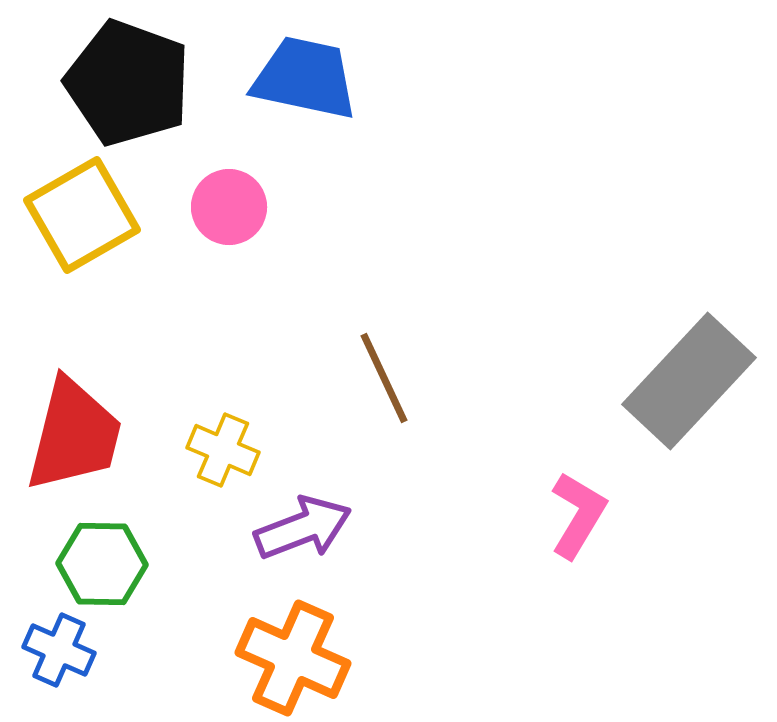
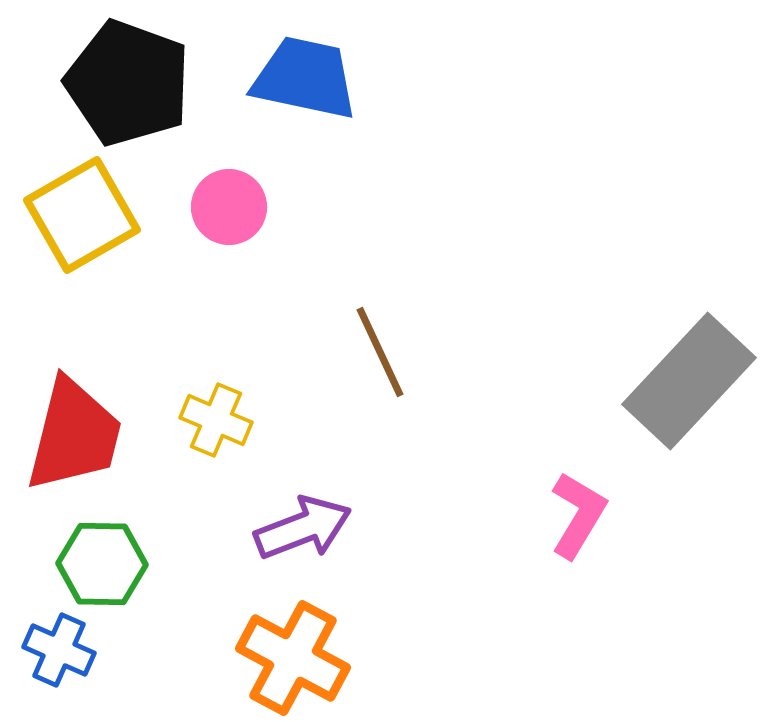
brown line: moved 4 px left, 26 px up
yellow cross: moved 7 px left, 30 px up
orange cross: rotated 4 degrees clockwise
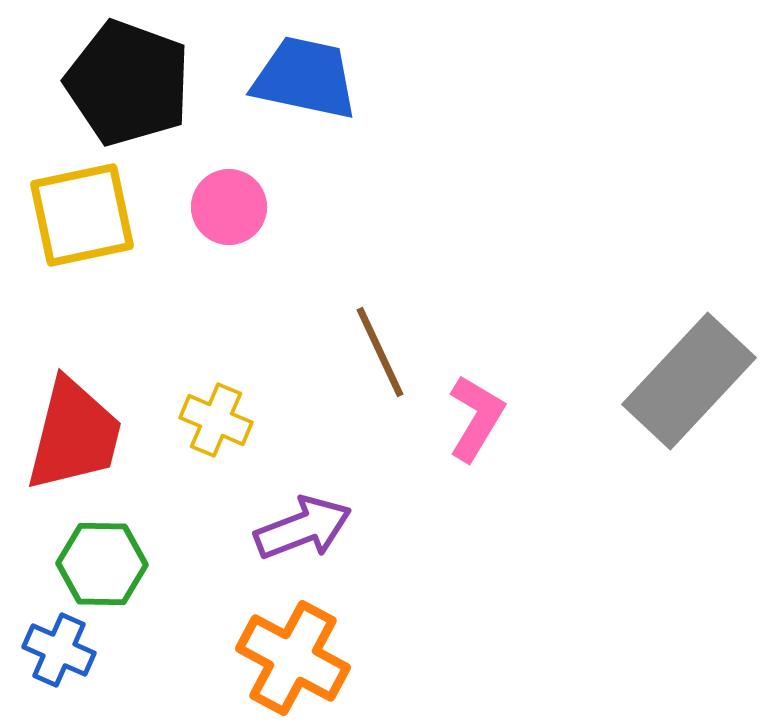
yellow square: rotated 18 degrees clockwise
pink L-shape: moved 102 px left, 97 px up
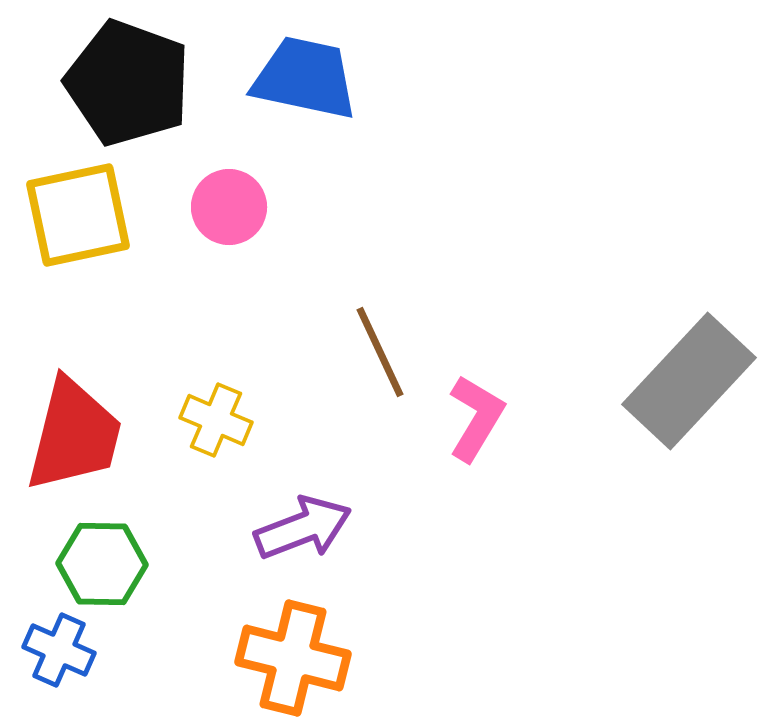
yellow square: moved 4 px left
orange cross: rotated 14 degrees counterclockwise
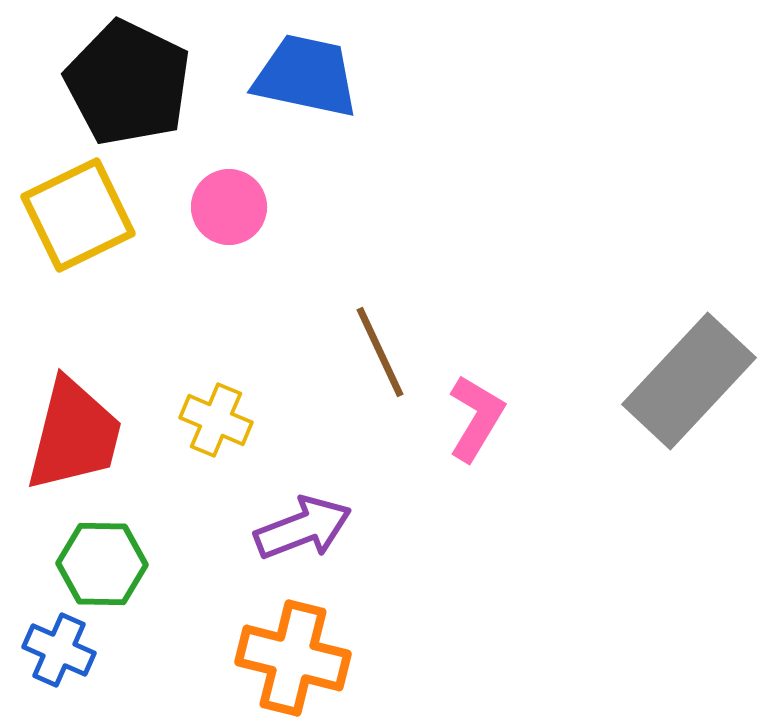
blue trapezoid: moved 1 px right, 2 px up
black pentagon: rotated 6 degrees clockwise
yellow square: rotated 14 degrees counterclockwise
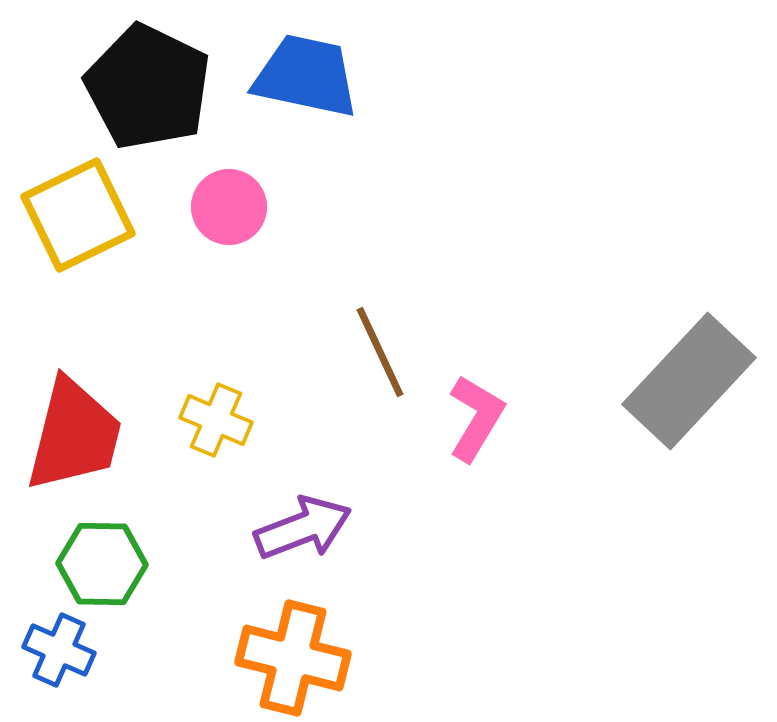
black pentagon: moved 20 px right, 4 px down
